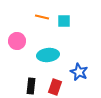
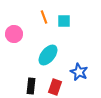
orange line: moved 2 px right; rotated 56 degrees clockwise
pink circle: moved 3 px left, 7 px up
cyan ellipse: rotated 45 degrees counterclockwise
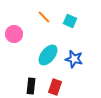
orange line: rotated 24 degrees counterclockwise
cyan square: moved 6 px right; rotated 24 degrees clockwise
blue star: moved 5 px left, 13 px up; rotated 12 degrees counterclockwise
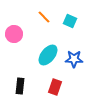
blue star: rotated 12 degrees counterclockwise
black rectangle: moved 11 px left
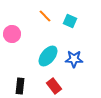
orange line: moved 1 px right, 1 px up
pink circle: moved 2 px left
cyan ellipse: moved 1 px down
red rectangle: moved 1 px left, 1 px up; rotated 56 degrees counterclockwise
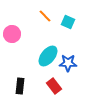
cyan square: moved 2 px left, 1 px down
blue star: moved 6 px left, 4 px down
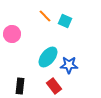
cyan square: moved 3 px left, 1 px up
cyan ellipse: moved 1 px down
blue star: moved 1 px right, 2 px down
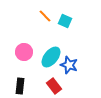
pink circle: moved 12 px right, 18 px down
cyan ellipse: moved 3 px right
blue star: rotated 18 degrees clockwise
